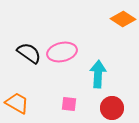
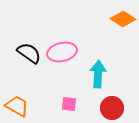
orange trapezoid: moved 3 px down
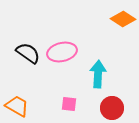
black semicircle: moved 1 px left
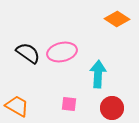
orange diamond: moved 6 px left
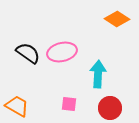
red circle: moved 2 px left
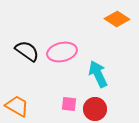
black semicircle: moved 1 px left, 2 px up
cyan arrow: rotated 28 degrees counterclockwise
red circle: moved 15 px left, 1 px down
